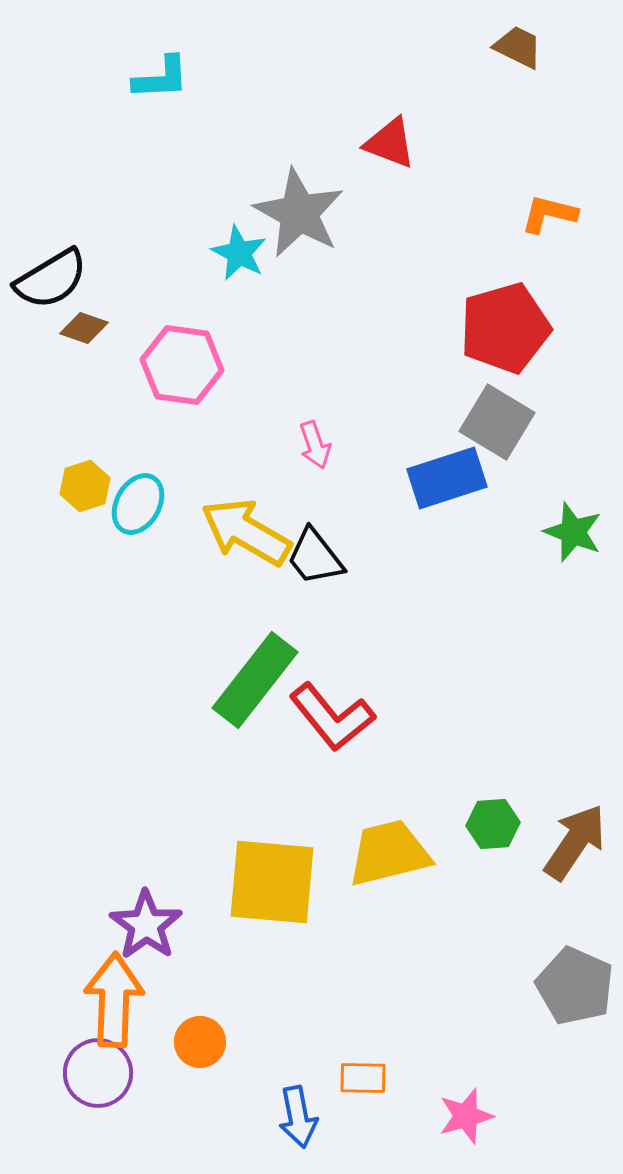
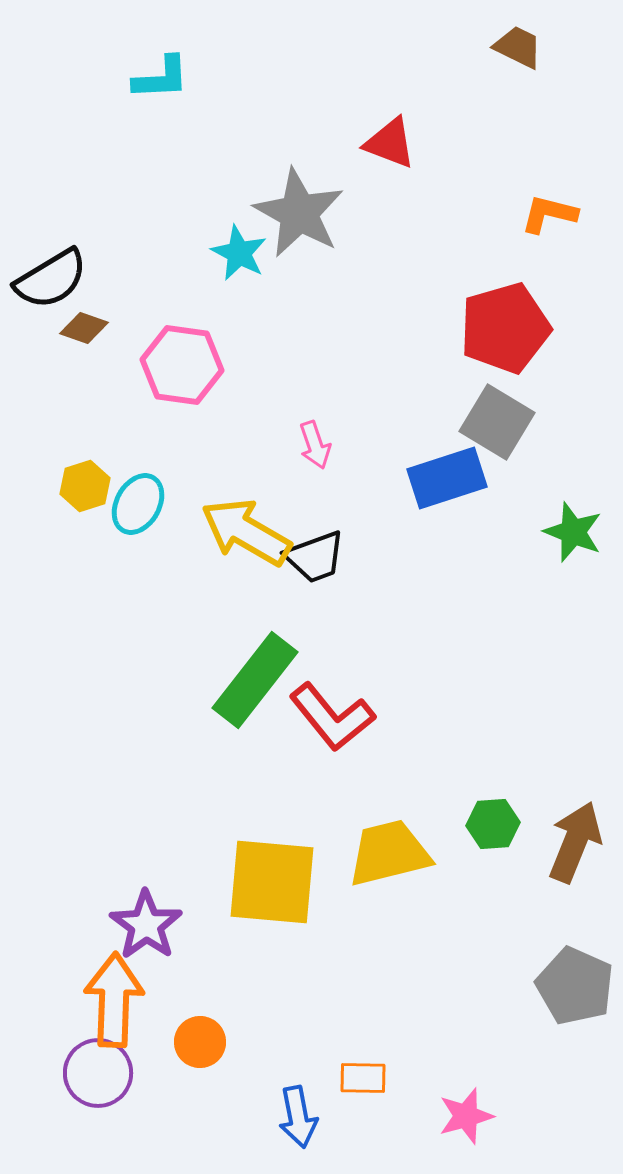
black trapezoid: rotated 72 degrees counterclockwise
brown arrow: rotated 12 degrees counterclockwise
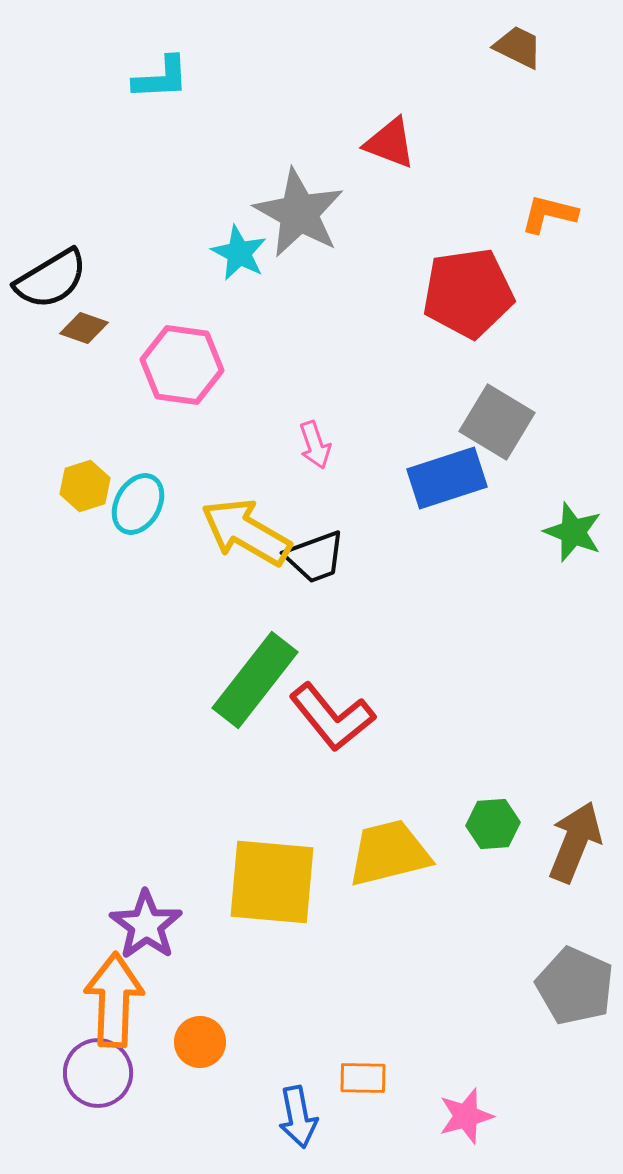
red pentagon: moved 37 px left, 35 px up; rotated 8 degrees clockwise
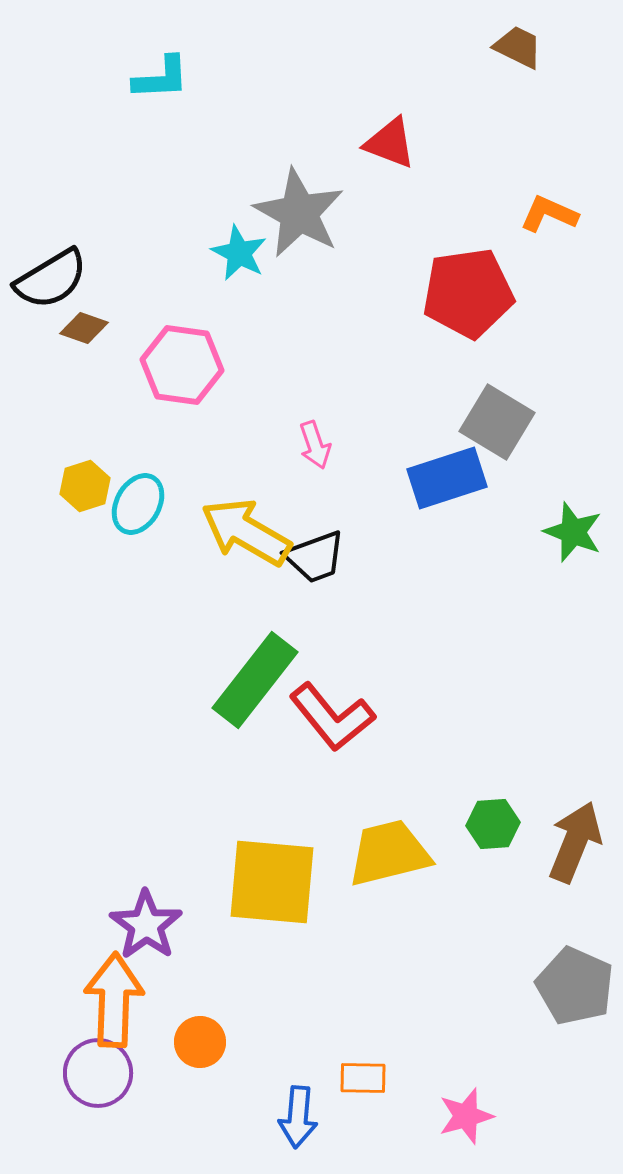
orange L-shape: rotated 10 degrees clockwise
blue arrow: rotated 16 degrees clockwise
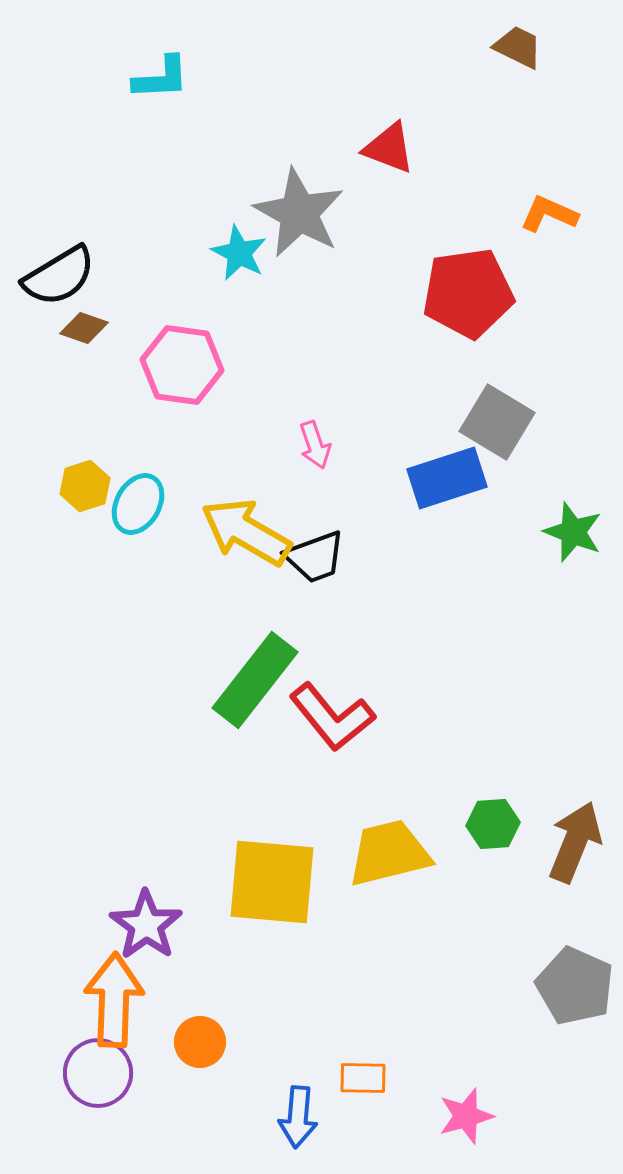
red triangle: moved 1 px left, 5 px down
black semicircle: moved 8 px right, 3 px up
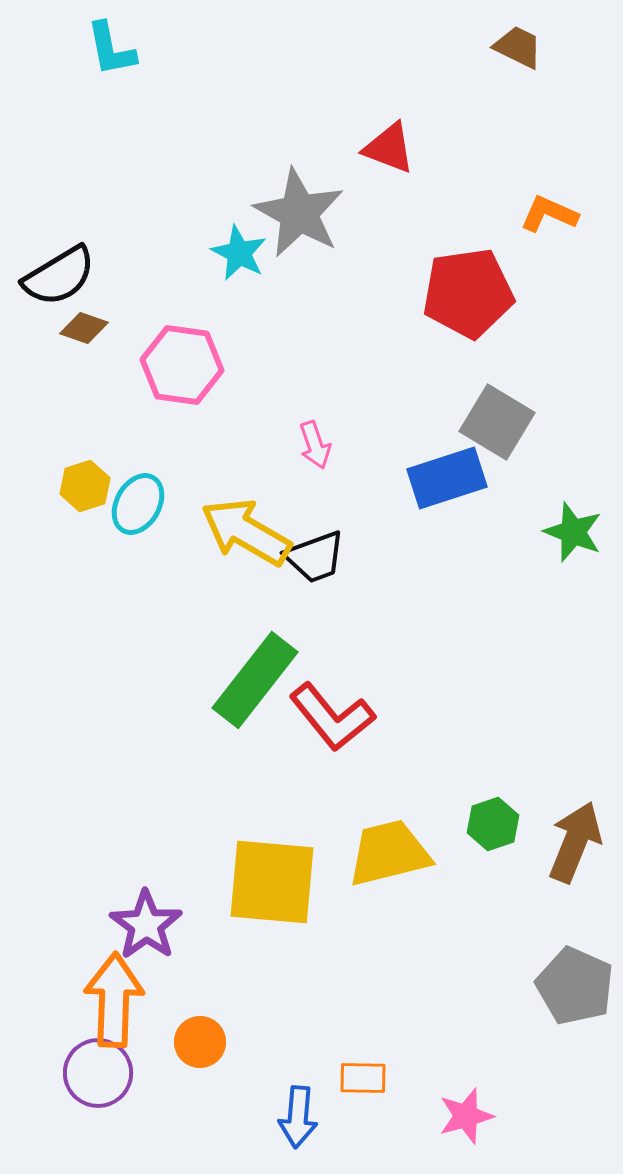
cyan L-shape: moved 50 px left, 29 px up; rotated 82 degrees clockwise
green hexagon: rotated 15 degrees counterclockwise
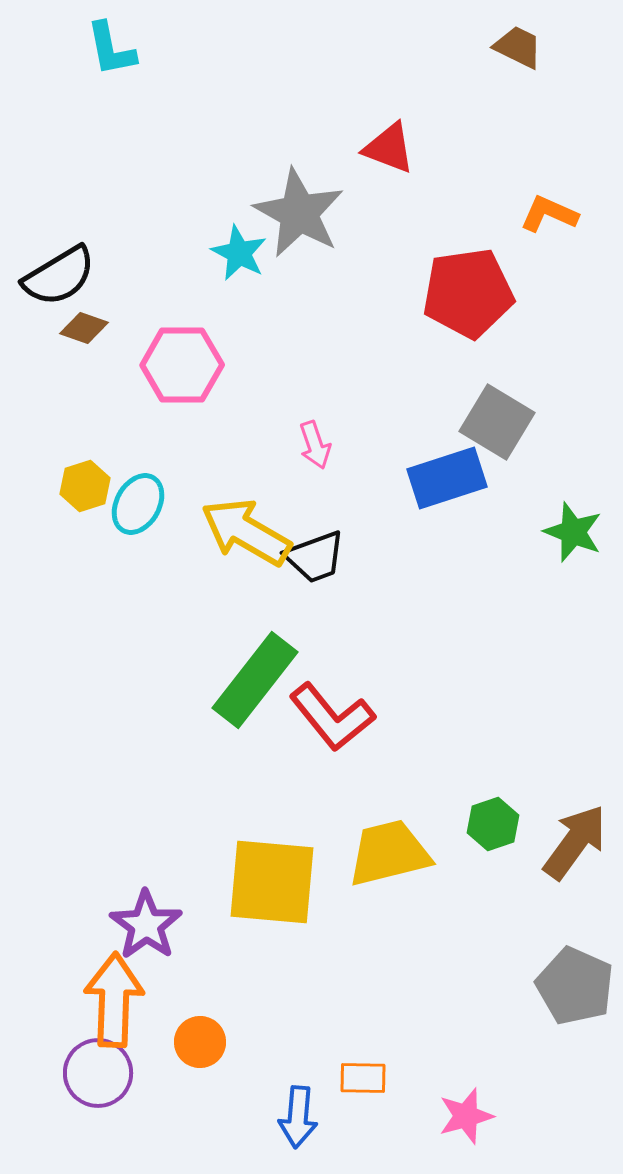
pink hexagon: rotated 8 degrees counterclockwise
brown arrow: rotated 14 degrees clockwise
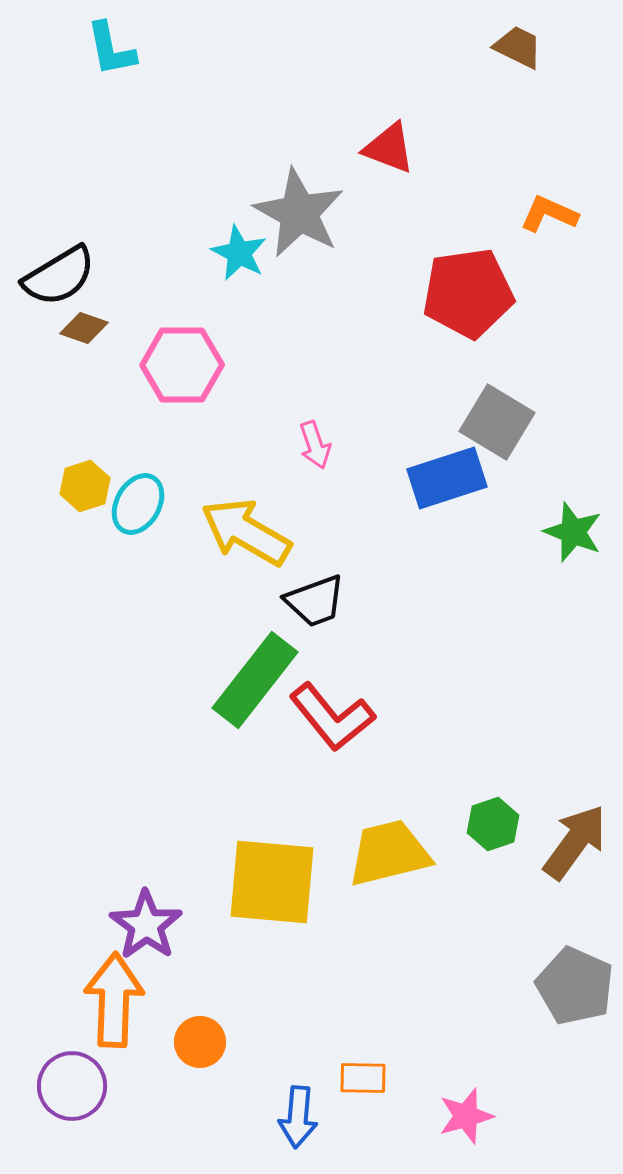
black trapezoid: moved 44 px down
purple circle: moved 26 px left, 13 px down
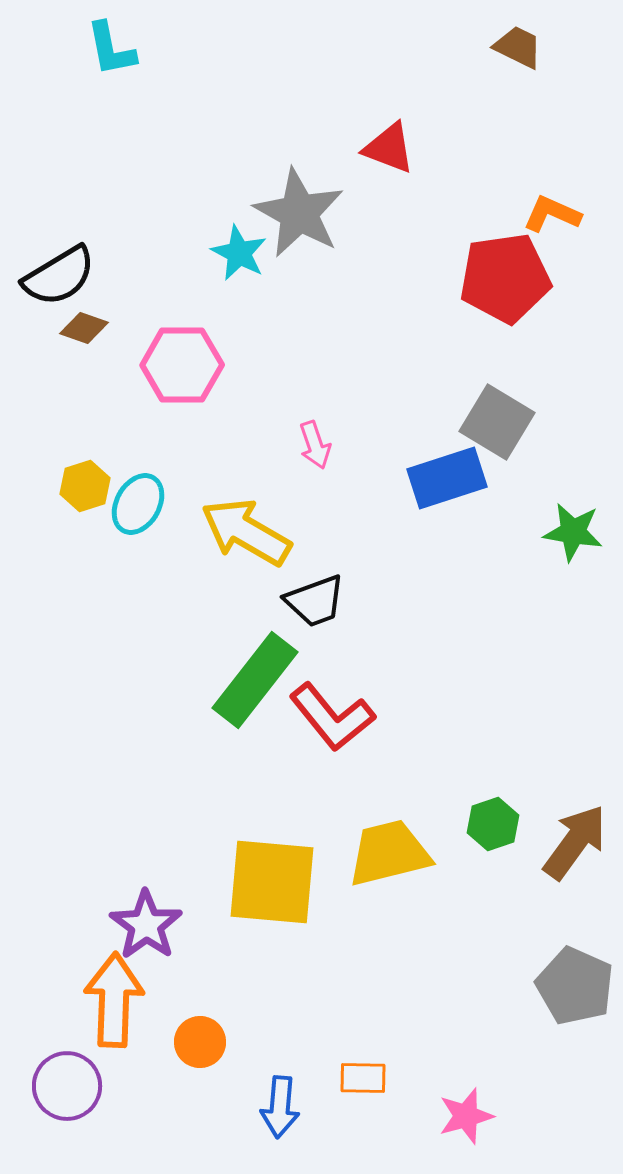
orange L-shape: moved 3 px right
red pentagon: moved 37 px right, 15 px up
green star: rotated 12 degrees counterclockwise
purple circle: moved 5 px left
blue arrow: moved 18 px left, 10 px up
